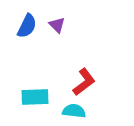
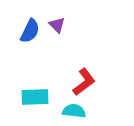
blue semicircle: moved 3 px right, 5 px down
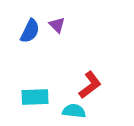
red L-shape: moved 6 px right, 3 px down
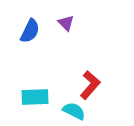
purple triangle: moved 9 px right, 2 px up
red L-shape: rotated 12 degrees counterclockwise
cyan semicircle: rotated 20 degrees clockwise
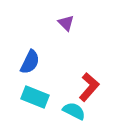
blue semicircle: moved 31 px down
red L-shape: moved 1 px left, 2 px down
cyan rectangle: rotated 24 degrees clockwise
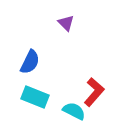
red L-shape: moved 5 px right, 5 px down
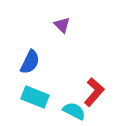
purple triangle: moved 4 px left, 2 px down
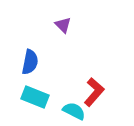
purple triangle: moved 1 px right
blue semicircle: rotated 15 degrees counterclockwise
